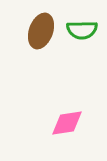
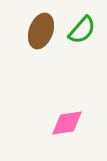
green semicircle: rotated 48 degrees counterclockwise
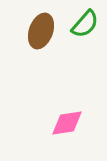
green semicircle: moved 3 px right, 6 px up
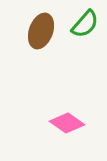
pink diamond: rotated 44 degrees clockwise
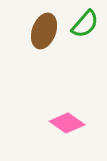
brown ellipse: moved 3 px right
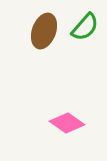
green semicircle: moved 3 px down
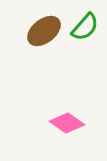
brown ellipse: rotated 32 degrees clockwise
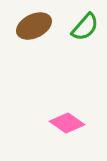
brown ellipse: moved 10 px left, 5 px up; rotated 12 degrees clockwise
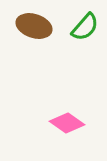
brown ellipse: rotated 44 degrees clockwise
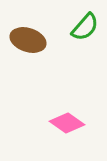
brown ellipse: moved 6 px left, 14 px down
